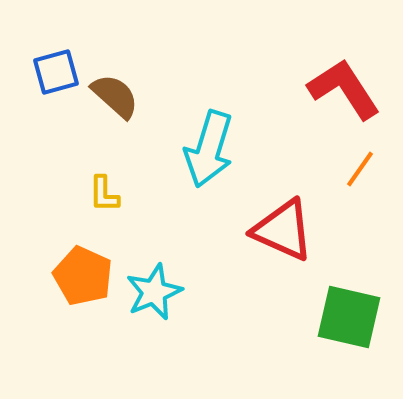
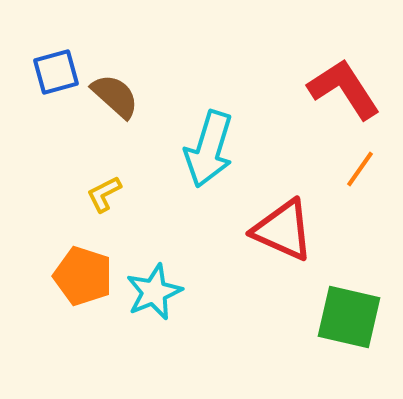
yellow L-shape: rotated 63 degrees clockwise
orange pentagon: rotated 6 degrees counterclockwise
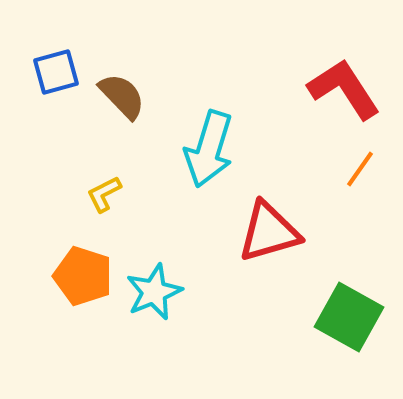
brown semicircle: moved 7 px right; rotated 4 degrees clockwise
red triangle: moved 14 px left, 2 px down; rotated 40 degrees counterclockwise
green square: rotated 16 degrees clockwise
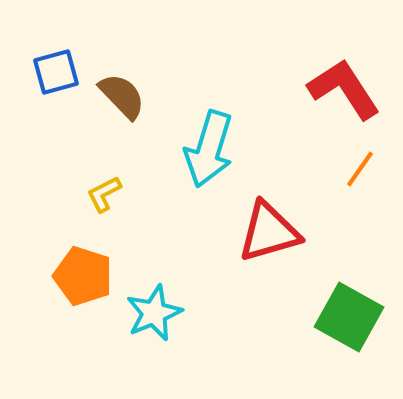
cyan star: moved 21 px down
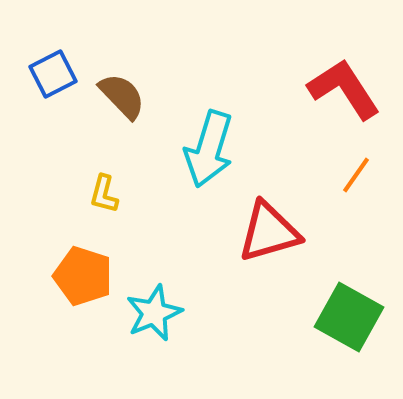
blue square: moved 3 px left, 2 px down; rotated 12 degrees counterclockwise
orange line: moved 4 px left, 6 px down
yellow L-shape: rotated 48 degrees counterclockwise
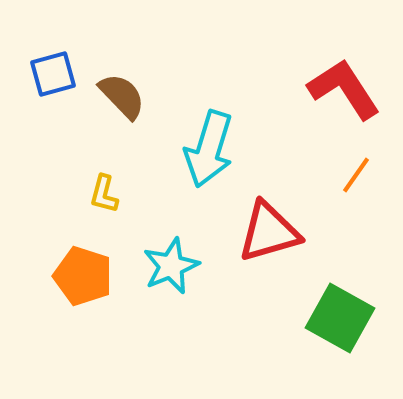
blue square: rotated 12 degrees clockwise
cyan star: moved 17 px right, 47 px up
green square: moved 9 px left, 1 px down
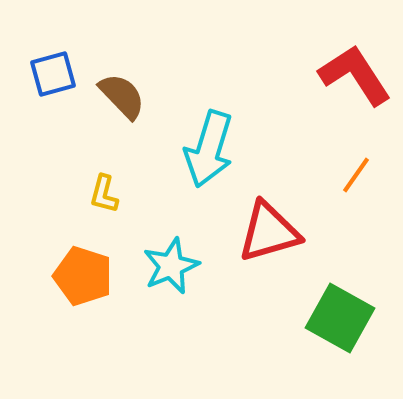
red L-shape: moved 11 px right, 14 px up
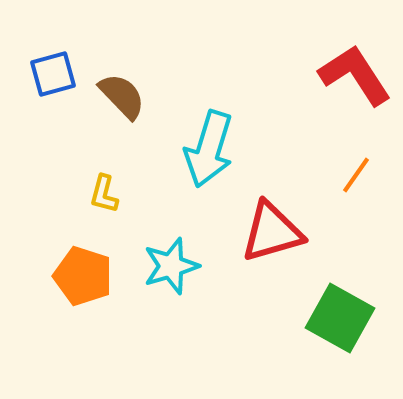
red triangle: moved 3 px right
cyan star: rotated 6 degrees clockwise
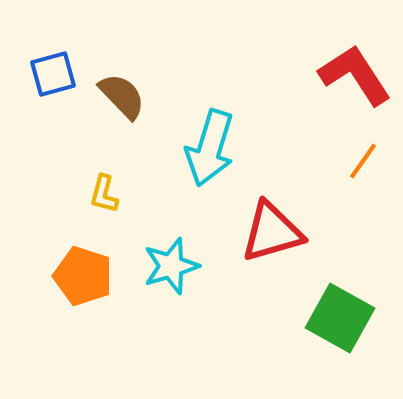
cyan arrow: moved 1 px right, 1 px up
orange line: moved 7 px right, 14 px up
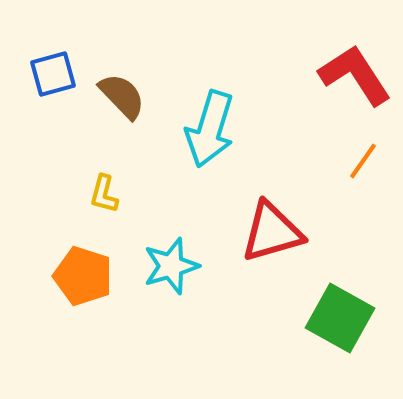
cyan arrow: moved 19 px up
